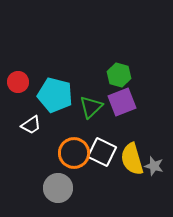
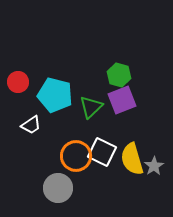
purple square: moved 2 px up
orange circle: moved 2 px right, 3 px down
gray star: rotated 24 degrees clockwise
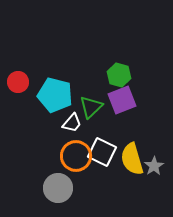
white trapezoid: moved 41 px right, 2 px up; rotated 15 degrees counterclockwise
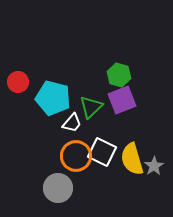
cyan pentagon: moved 2 px left, 3 px down
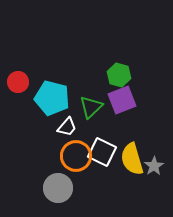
cyan pentagon: moved 1 px left
white trapezoid: moved 5 px left, 4 px down
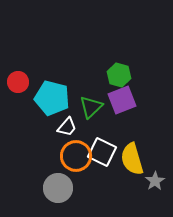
gray star: moved 1 px right, 15 px down
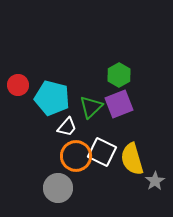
green hexagon: rotated 15 degrees clockwise
red circle: moved 3 px down
purple square: moved 3 px left, 4 px down
